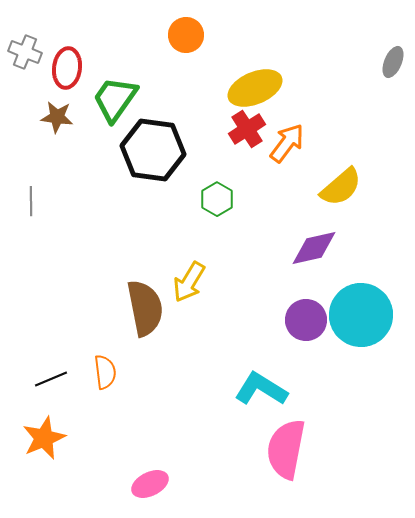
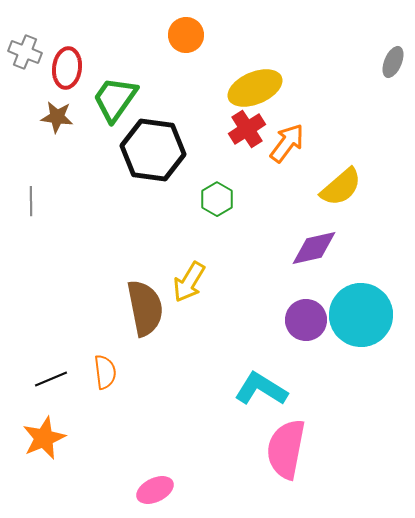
pink ellipse: moved 5 px right, 6 px down
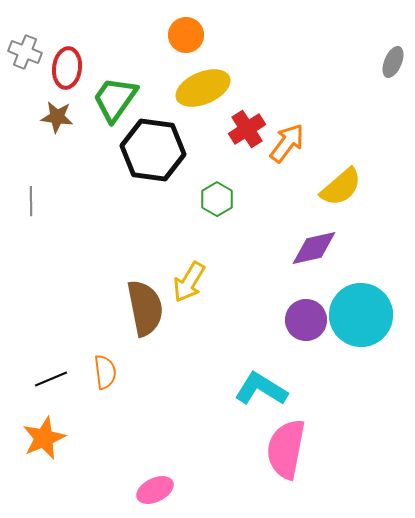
yellow ellipse: moved 52 px left
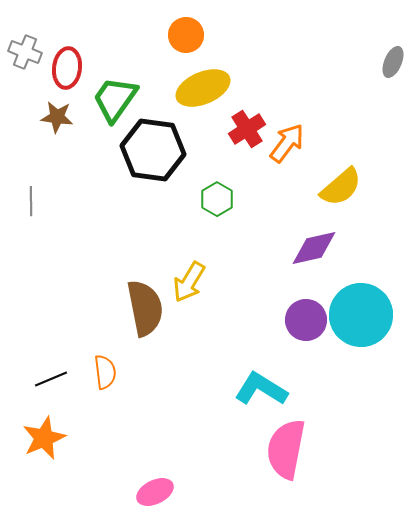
pink ellipse: moved 2 px down
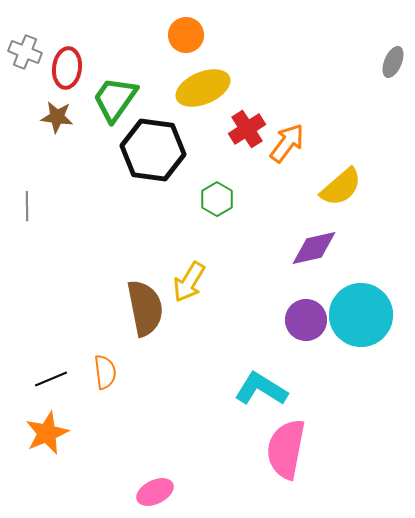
gray line: moved 4 px left, 5 px down
orange star: moved 3 px right, 5 px up
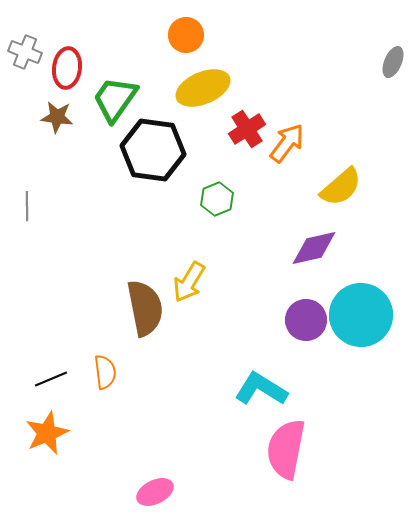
green hexagon: rotated 8 degrees clockwise
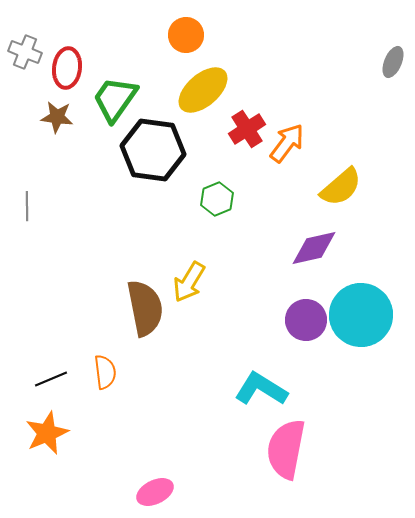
yellow ellipse: moved 2 px down; rotated 18 degrees counterclockwise
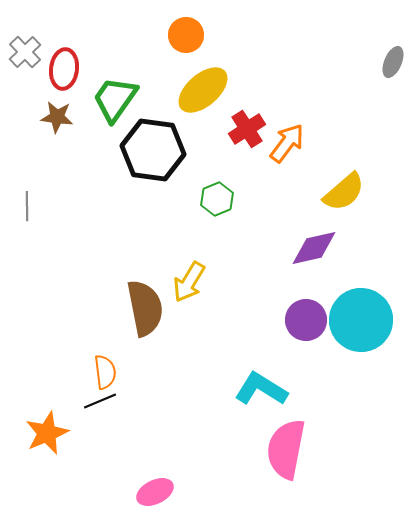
gray cross: rotated 24 degrees clockwise
red ellipse: moved 3 px left, 1 px down
yellow semicircle: moved 3 px right, 5 px down
cyan circle: moved 5 px down
black line: moved 49 px right, 22 px down
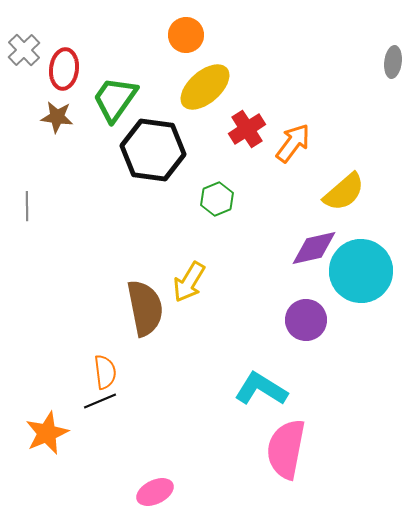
gray cross: moved 1 px left, 2 px up
gray ellipse: rotated 16 degrees counterclockwise
yellow ellipse: moved 2 px right, 3 px up
orange arrow: moved 6 px right
cyan circle: moved 49 px up
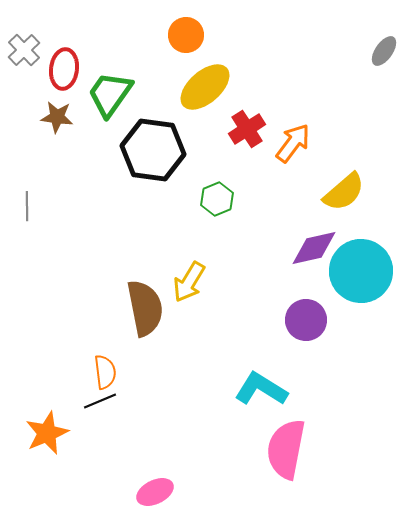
gray ellipse: moved 9 px left, 11 px up; rotated 28 degrees clockwise
green trapezoid: moved 5 px left, 5 px up
